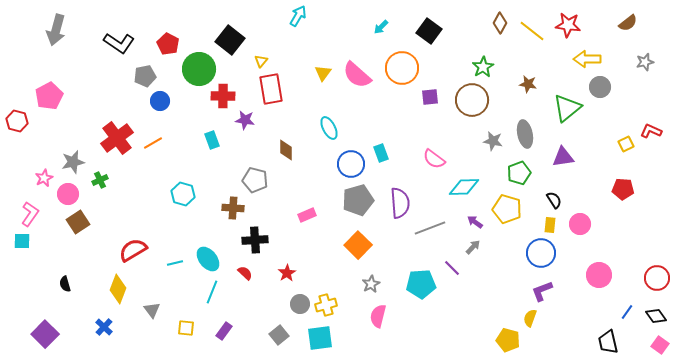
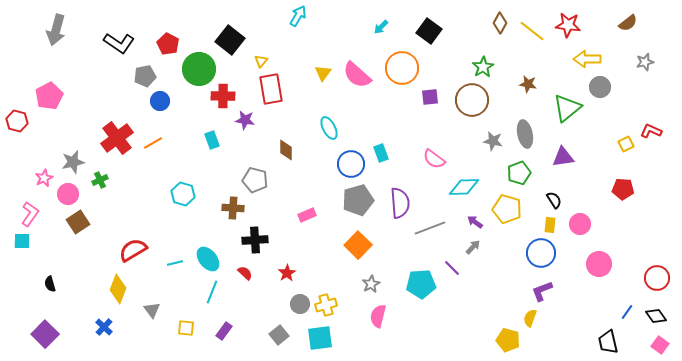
pink circle at (599, 275): moved 11 px up
black semicircle at (65, 284): moved 15 px left
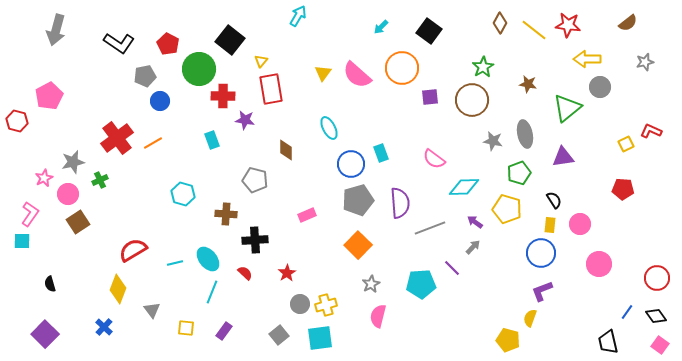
yellow line at (532, 31): moved 2 px right, 1 px up
brown cross at (233, 208): moved 7 px left, 6 px down
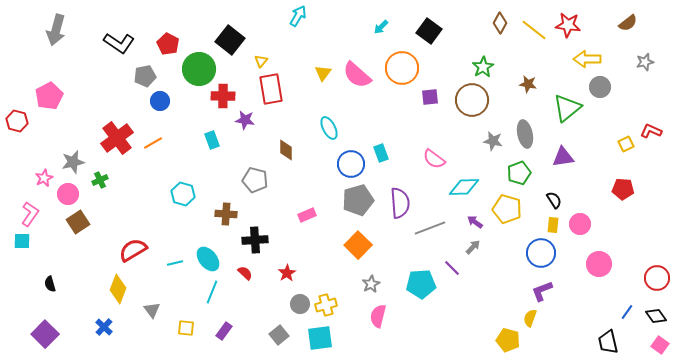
yellow rectangle at (550, 225): moved 3 px right
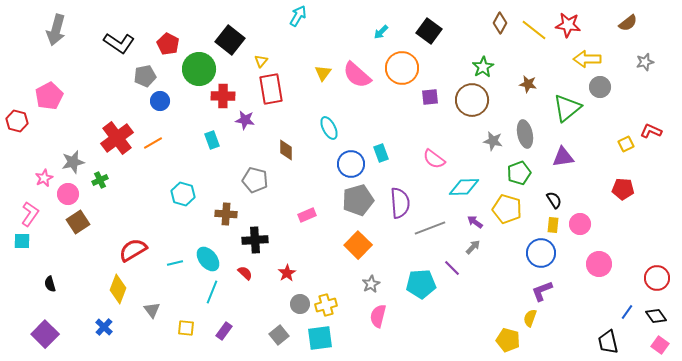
cyan arrow at (381, 27): moved 5 px down
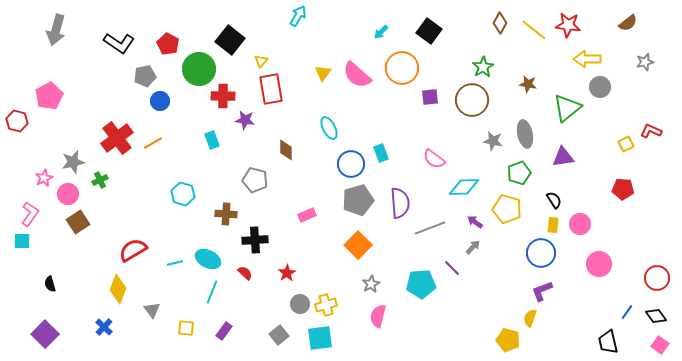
cyan ellipse at (208, 259): rotated 25 degrees counterclockwise
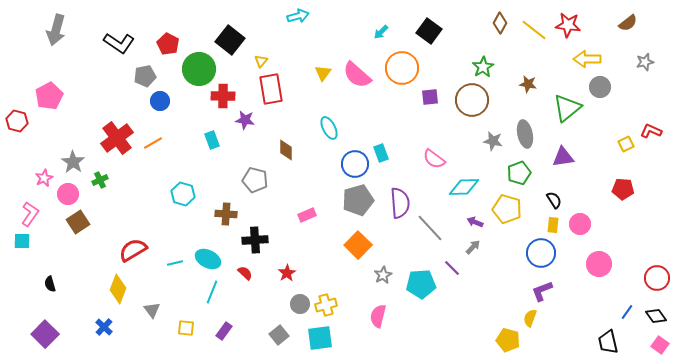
cyan arrow at (298, 16): rotated 45 degrees clockwise
gray star at (73, 162): rotated 25 degrees counterclockwise
blue circle at (351, 164): moved 4 px right
purple arrow at (475, 222): rotated 14 degrees counterclockwise
gray line at (430, 228): rotated 68 degrees clockwise
gray star at (371, 284): moved 12 px right, 9 px up
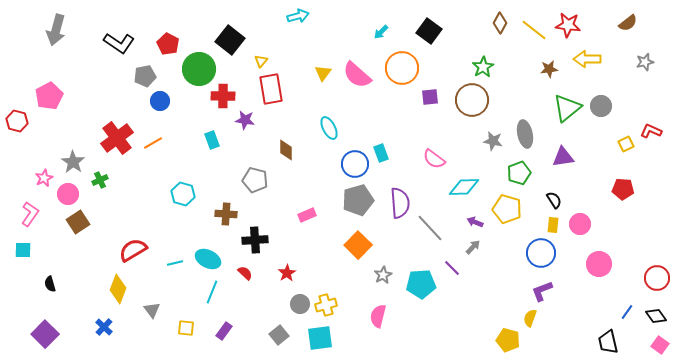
brown star at (528, 84): moved 21 px right, 15 px up; rotated 18 degrees counterclockwise
gray circle at (600, 87): moved 1 px right, 19 px down
cyan square at (22, 241): moved 1 px right, 9 px down
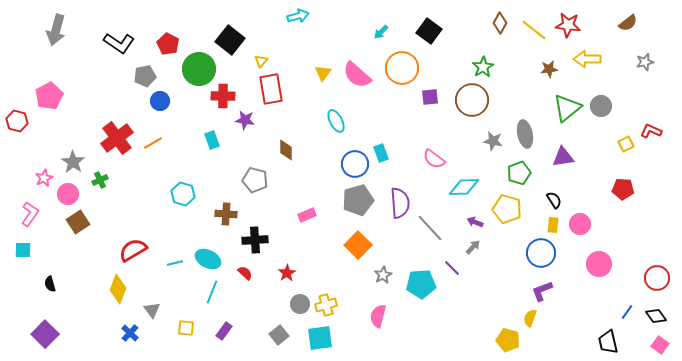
cyan ellipse at (329, 128): moved 7 px right, 7 px up
blue cross at (104, 327): moved 26 px right, 6 px down
